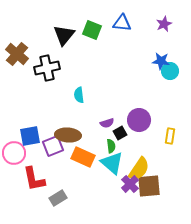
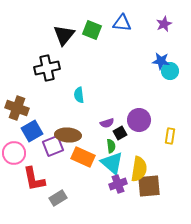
brown cross: moved 54 px down; rotated 20 degrees counterclockwise
blue square: moved 2 px right, 5 px up; rotated 20 degrees counterclockwise
yellow semicircle: rotated 25 degrees counterclockwise
purple cross: moved 12 px left; rotated 24 degrees clockwise
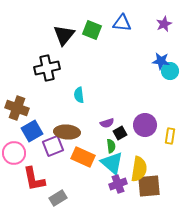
purple circle: moved 6 px right, 5 px down
brown ellipse: moved 1 px left, 3 px up
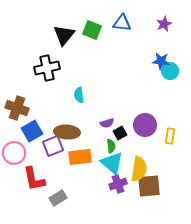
orange rectangle: moved 3 px left; rotated 30 degrees counterclockwise
